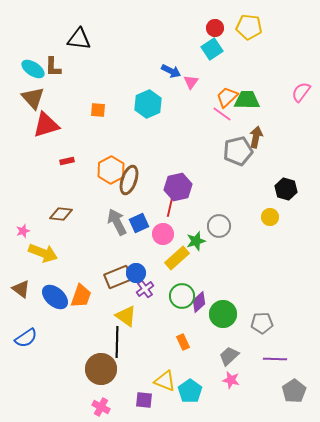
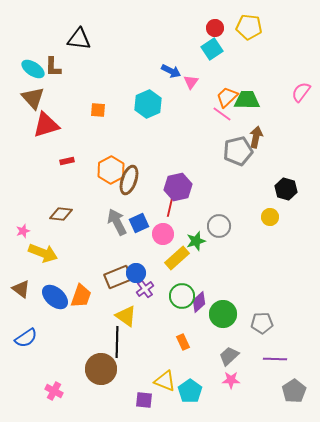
pink star at (231, 380): rotated 12 degrees counterclockwise
pink cross at (101, 407): moved 47 px left, 16 px up
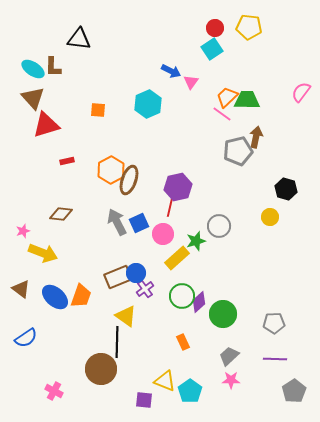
gray pentagon at (262, 323): moved 12 px right
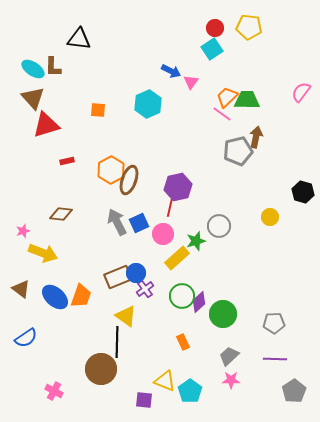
black hexagon at (286, 189): moved 17 px right, 3 px down
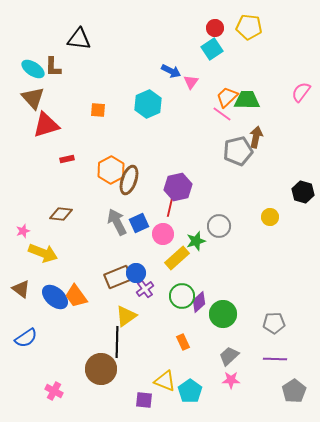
red rectangle at (67, 161): moved 2 px up
orange trapezoid at (81, 296): moved 5 px left; rotated 125 degrees clockwise
yellow triangle at (126, 316): rotated 50 degrees clockwise
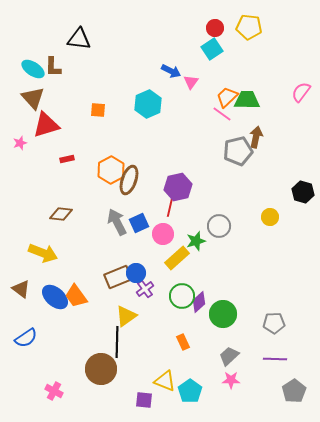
pink star at (23, 231): moved 3 px left, 88 px up
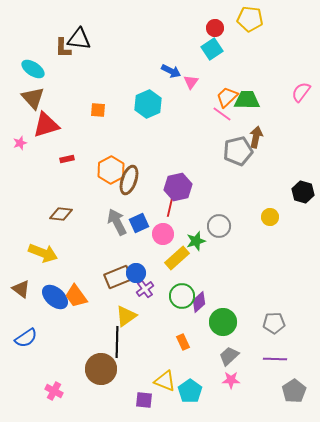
yellow pentagon at (249, 27): moved 1 px right, 8 px up
brown L-shape at (53, 67): moved 10 px right, 19 px up
green circle at (223, 314): moved 8 px down
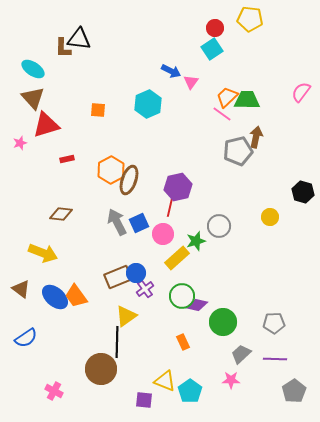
purple diamond at (199, 302): moved 2 px left, 3 px down; rotated 55 degrees clockwise
gray trapezoid at (229, 356): moved 12 px right, 2 px up
